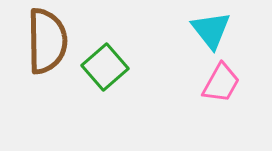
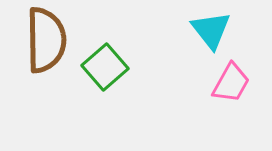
brown semicircle: moved 1 px left, 1 px up
pink trapezoid: moved 10 px right
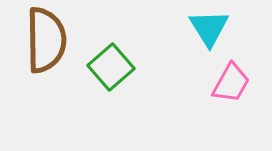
cyan triangle: moved 2 px left, 2 px up; rotated 6 degrees clockwise
green square: moved 6 px right
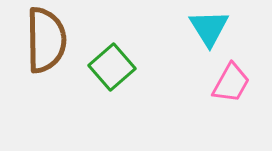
green square: moved 1 px right
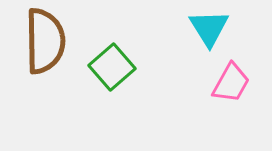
brown semicircle: moved 1 px left, 1 px down
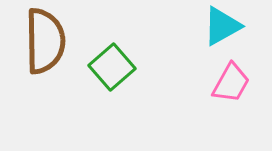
cyan triangle: moved 13 px right, 2 px up; rotated 33 degrees clockwise
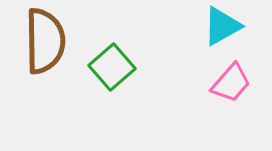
pink trapezoid: rotated 12 degrees clockwise
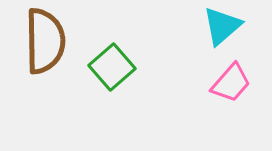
cyan triangle: rotated 12 degrees counterclockwise
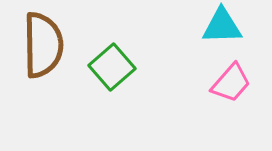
cyan triangle: rotated 39 degrees clockwise
brown semicircle: moved 2 px left, 4 px down
